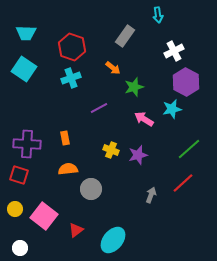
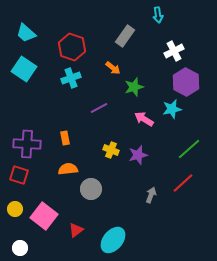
cyan trapezoid: rotated 40 degrees clockwise
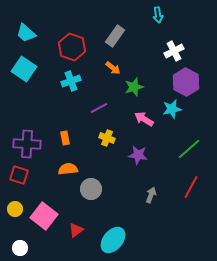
gray rectangle: moved 10 px left
cyan cross: moved 3 px down
yellow cross: moved 4 px left, 12 px up
purple star: rotated 24 degrees clockwise
red line: moved 8 px right, 4 px down; rotated 20 degrees counterclockwise
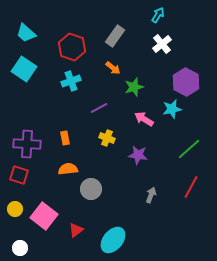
cyan arrow: rotated 140 degrees counterclockwise
white cross: moved 12 px left, 7 px up; rotated 12 degrees counterclockwise
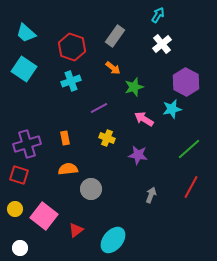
purple cross: rotated 20 degrees counterclockwise
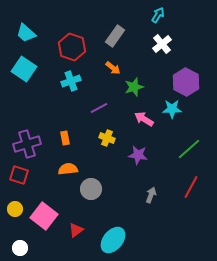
cyan star: rotated 12 degrees clockwise
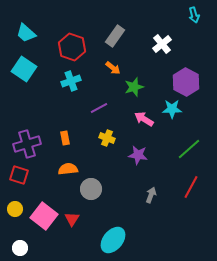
cyan arrow: moved 36 px right; rotated 133 degrees clockwise
red triangle: moved 4 px left, 11 px up; rotated 21 degrees counterclockwise
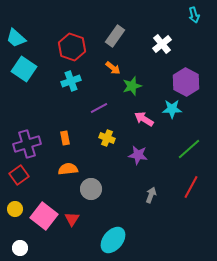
cyan trapezoid: moved 10 px left, 5 px down
green star: moved 2 px left, 1 px up
red square: rotated 36 degrees clockwise
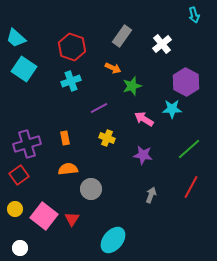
gray rectangle: moved 7 px right
orange arrow: rotated 14 degrees counterclockwise
purple star: moved 5 px right
